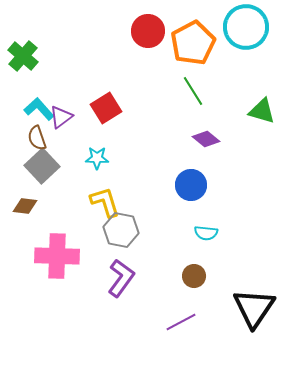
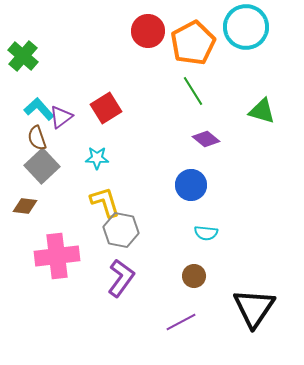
pink cross: rotated 9 degrees counterclockwise
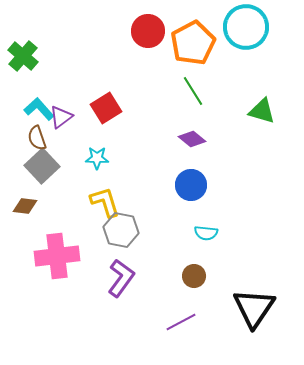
purple diamond: moved 14 px left
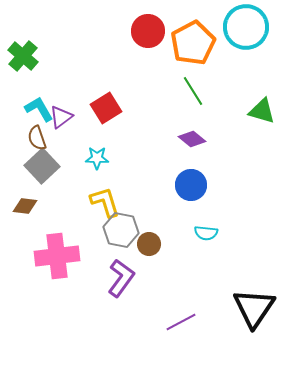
cyan L-shape: rotated 12 degrees clockwise
brown circle: moved 45 px left, 32 px up
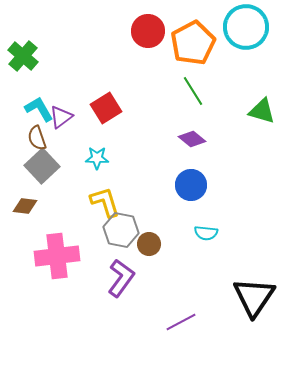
black triangle: moved 11 px up
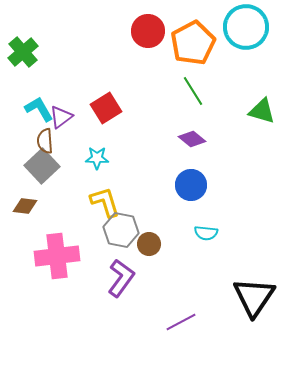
green cross: moved 4 px up; rotated 8 degrees clockwise
brown semicircle: moved 8 px right, 3 px down; rotated 15 degrees clockwise
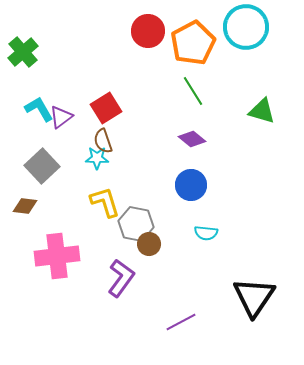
brown semicircle: moved 58 px right; rotated 15 degrees counterclockwise
gray hexagon: moved 15 px right, 6 px up
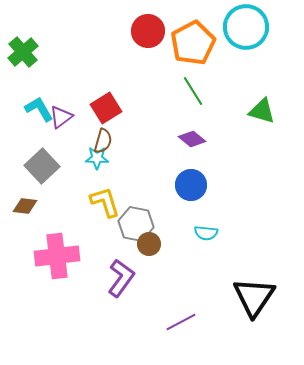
brown semicircle: rotated 145 degrees counterclockwise
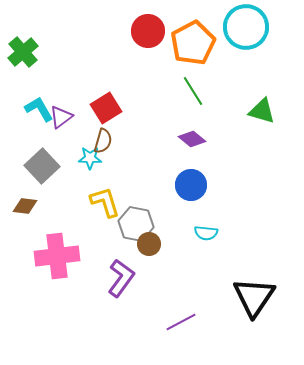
cyan star: moved 7 px left
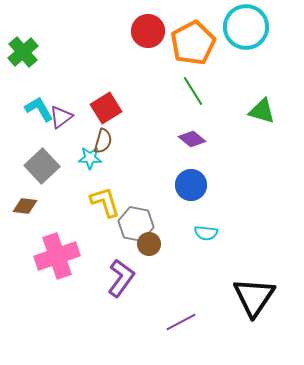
pink cross: rotated 12 degrees counterclockwise
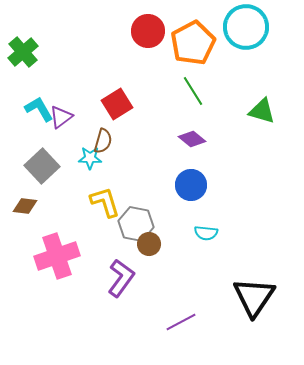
red square: moved 11 px right, 4 px up
